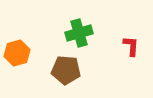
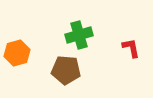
green cross: moved 2 px down
red L-shape: moved 2 px down; rotated 15 degrees counterclockwise
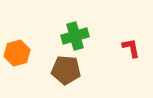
green cross: moved 4 px left, 1 px down
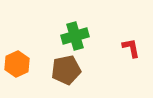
orange hexagon: moved 11 px down; rotated 10 degrees counterclockwise
brown pentagon: rotated 16 degrees counterclockwise
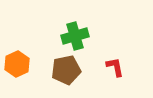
red L-shape: moved 16 px left, 19 px down
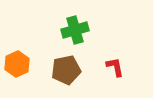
green cross: moved 6 px up
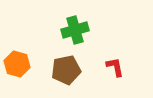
orange hexagon: rotated 20 degrees counterclockwise
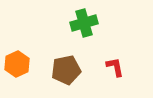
green cross: moved 9 px right, 7 px up
orange hexagon: rotated 20 degrees clockwise
